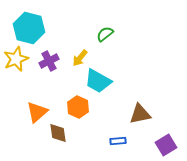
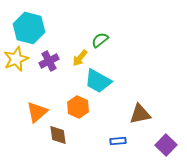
green semicircle: moved 5 px left, 6 px down
brown diamond: moved 2 px down
purple square: rotated 15 degrees counterclockwise
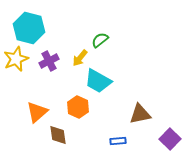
purple square: moved 4 px right, 6 px up
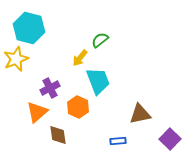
purple cross: moved 1 px right, 27 px down
cyan trapezoid: rotated 140 degrees counterclockwise
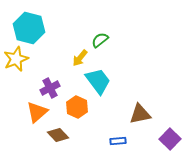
cyan trapezoid: rotated 16 degrees counterclockwise
orange hexagon: moved 1 px left
brown diamond: rotated 35 degrees counterclockwise
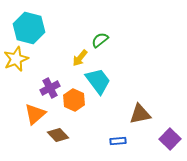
orange hexagon: moved 3 px left, 7 px up
orange triangle: moved 2 px left, 2 px down
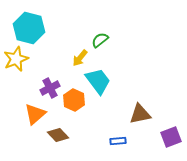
purple square: moved 1 px right, 2 px up; rotated 25 degrees clockwise
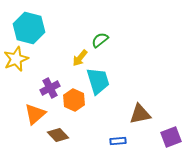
cyan trapezoid: rotated 20 degrees clockwise
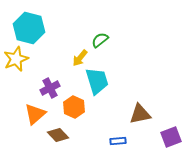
cyan trapezoid: moved 1 px left
orange hexagon: moved 7 px down
